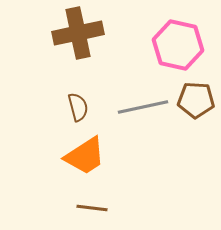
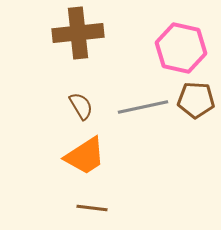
brown cross: rotated 6 degrees clockwise
pink hexagon: moved 3 px right, 3 px down
brown semicircle: moved 3 px right, 1 px up; rotated 16 degrees counterclockwise
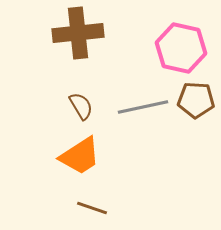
orange trapezoid: moved 5 px left
brown line: rotated 12 degrees clockwise
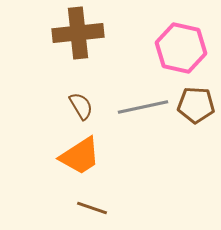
brown pentagon: moved 5 px down
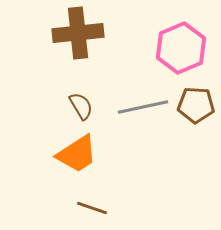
pink hexagon: rotated 24 degrees clockwise
orange trapezoid: moved 3 px left, 2 px up
